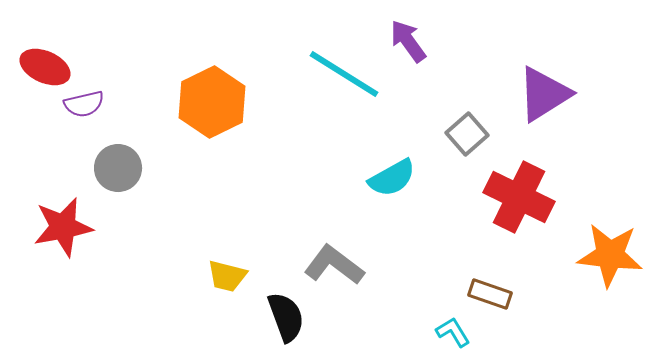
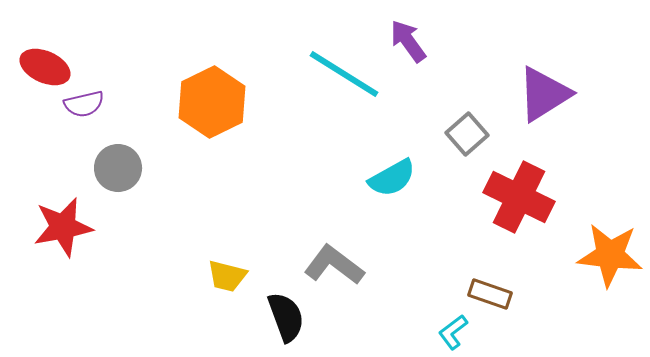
cyan L-shape: rotated 96 degrees counterclockwise
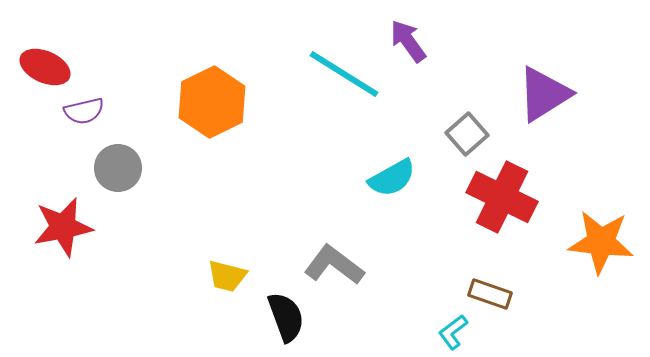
purple semicircle: moved 7 px down
red cross: moved 17 px left
orange star: moved 9 px left, 13 px up
